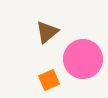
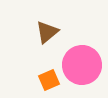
pink circle: moved 1 px left, 6 px down
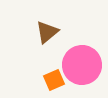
orange square: moved 5 px right
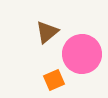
pink circle: moved 11 px up
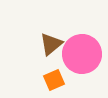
brown triangle: moved 4 px right, 12 px down
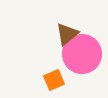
brown triangle: moved 16 px right, 10 px up
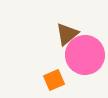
pink circle: moved 3 px right, 1 px down
